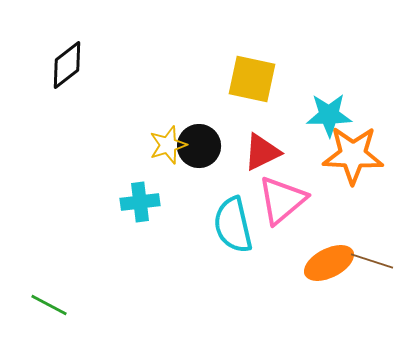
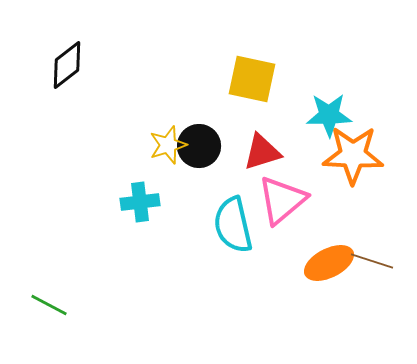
red triangle: rotated 9 degrees clockwise
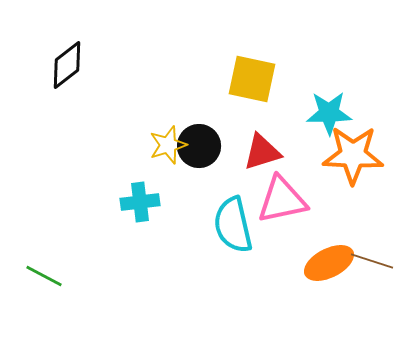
cyan star: moved 2 px up
pink triangle: rotated 28 degrees clockwise
green line: moved 5 px left, 29 px up
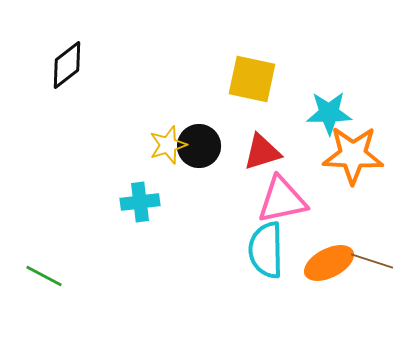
cyan semicircle: moved 33 px right, 25 px down; rotated 12 degrees clockwise
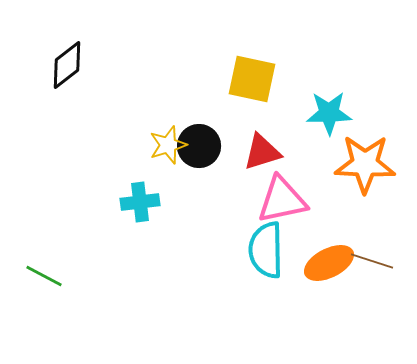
orange star: moved 12 px right, 9 px down
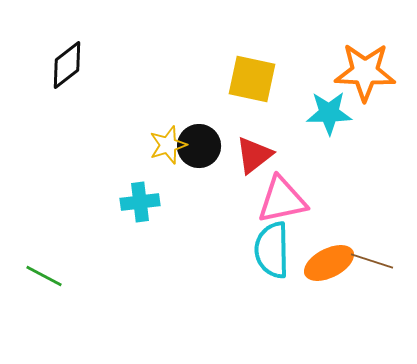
red triangle: moved 8 px left, 3 px down; rotated 21 degrees counterclockwise
orange star: moved 92 px up
cyan semicircle: moved 6 px right
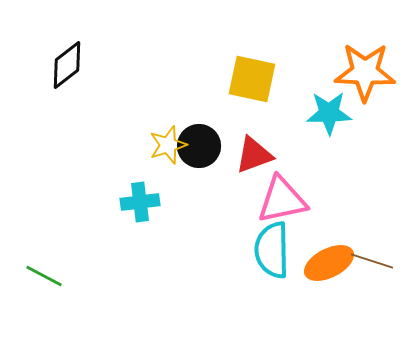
red triangle: rotated 18 degrees clockwise
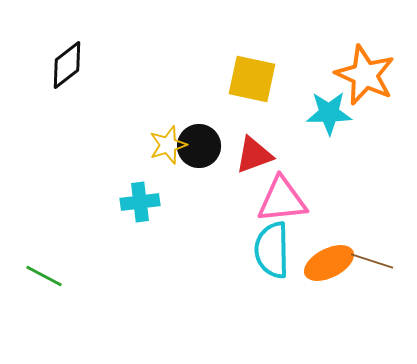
orange star: moved 3 px down; rotated 22 degrees clockwise
pink triangle: rotated 6 degrees clockwise
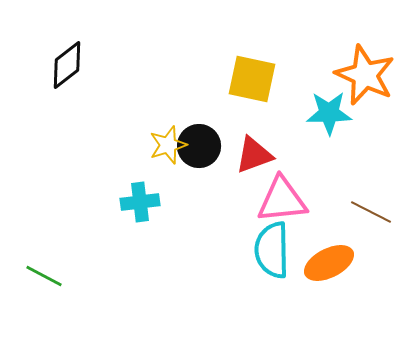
brown line: moved 1 px left, 49 px up; rotated 9 degrees clockwise
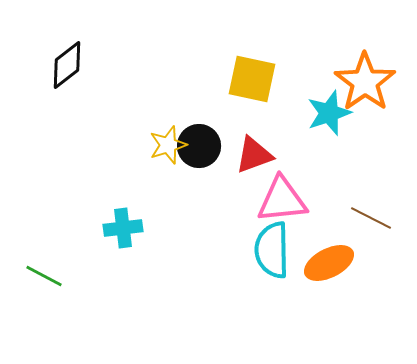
orange star: moved 7 px down; rotated 12 degrees clockwise
cyan star: rotated 18 degrees counterclockwise
cyan cross: moved 17 px left, 26 px down
brown line: moved 6 px down
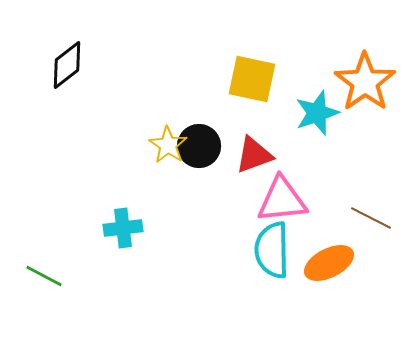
cyan star: moved 12 px left
yellow star: rotated 21 degrees counterclockwise
